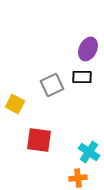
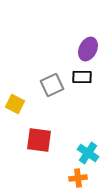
cyan cross: moved 1 px left, 1 px down
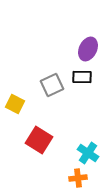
red square: rotated 24 degrees clockwise
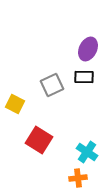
black rectangle: moved 2 px right
cyan cross: moved 1 px left, 1 px up
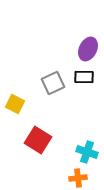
gray square: moved 1 px right, 2 px up
red square: moved 1 px left
cyan cross: rotated 15 degrees counterclockwise
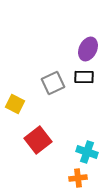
red square: rotated 20 degrees clockwise
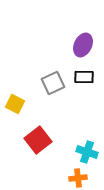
purple ellipse: moved 5 px left, 4 px up
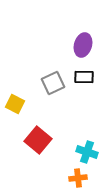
purple ellipse: rotated 10 degrees counterclockwise
red square: rotated 12 degrees counterclockwise
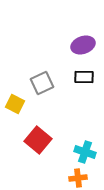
purple ellipse: rotated 55 degrees clockwise
gray square: moved 11 px left
cyan cross: moved 2 px left
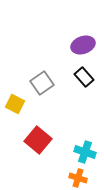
black rectangle: rotated 48 degrees clockwise
gray square: rotated 10 degrees counterclockwise
orange cross: rotated 24 degrees clockwise
